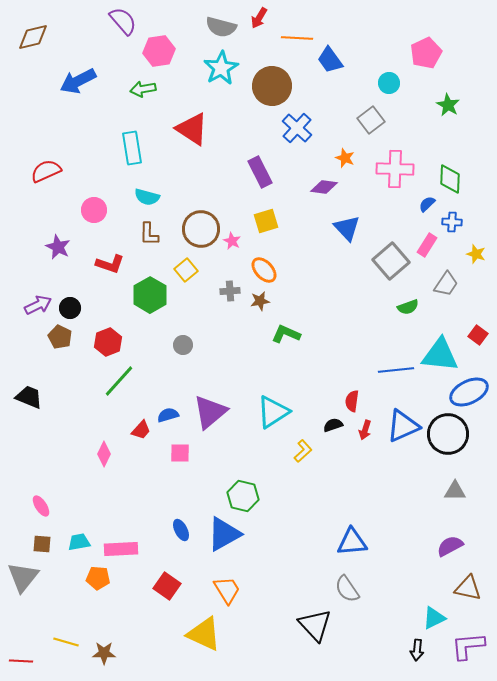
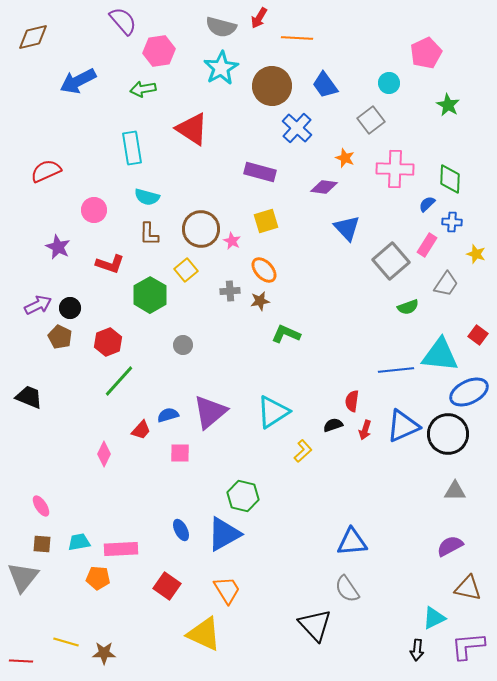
blue trapezoid at (330, 60): moved 5 px left, 25 px down
purple rectangle at (260, 172): rotated 48 degrees counterclockwise
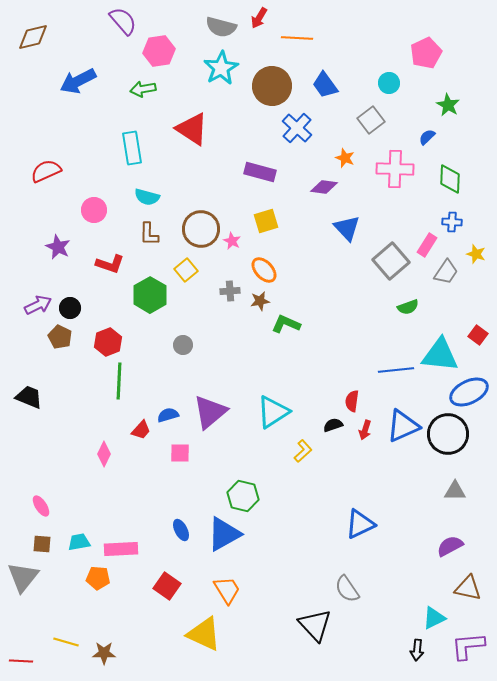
blue semicircle at (427, 204): moved 67 px up
gray trapezoid at (446, 284): moved 12 px up
green L-shape at (286, 334): moved 10 px up
green line at (119, 381): rotated 39 degrees counterclockwise
blue triangle at (352, 542): moved 8 px right, 18 px up; rotated 20 degrees counterclockwise
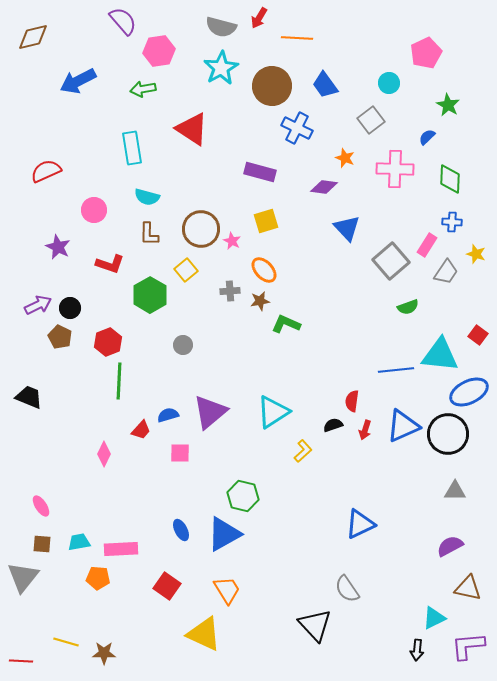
blue cross at (297, 128): rotated 16 degrees counterclockwise
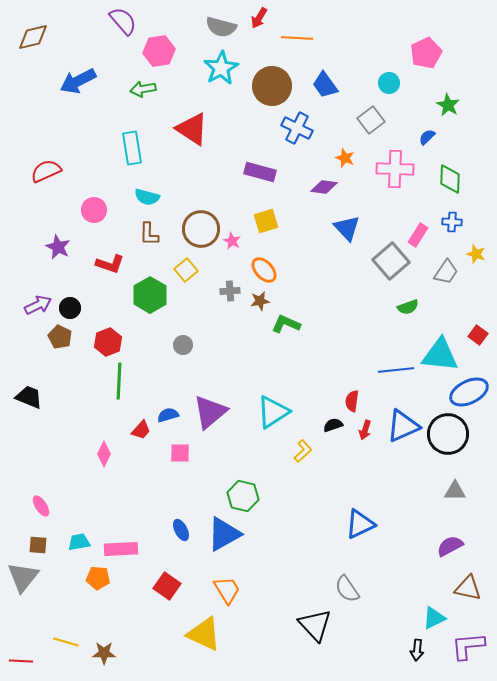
pink rectangle at (427, 245): moved 9 px left, 10 px up
brown square at (42, 544): moved 4 px left, 1 px down
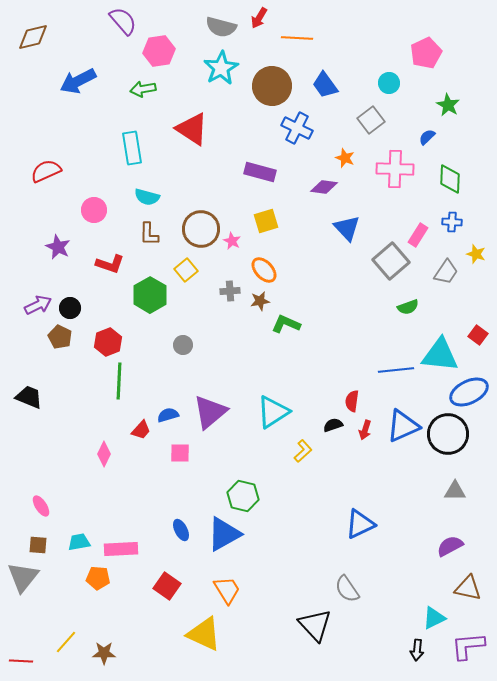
yellow line at (66, 642): rotated 65 degrees counterclockwise
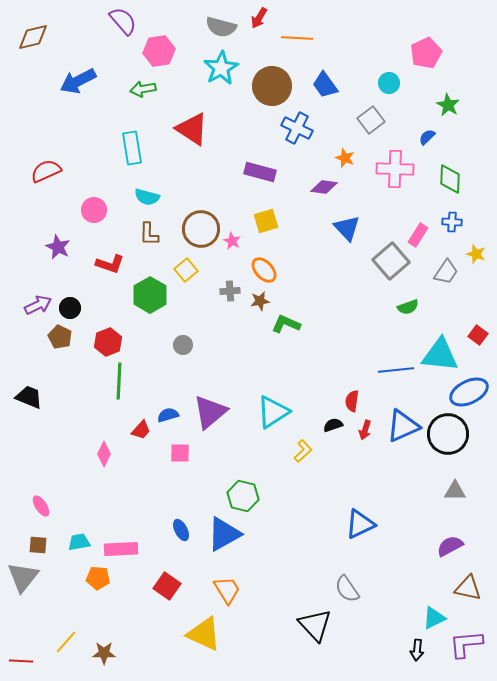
purple L-shape at (468, 646): moved 2 px left, 2 px up
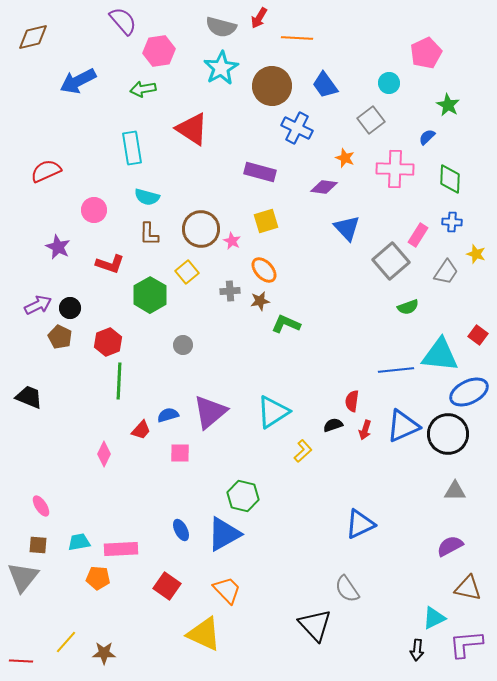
yellow square at (186, 270): moved 1 px right, 2 px down
orange trapezoid at (227, 590): rotated 12 degrees counterclockwise
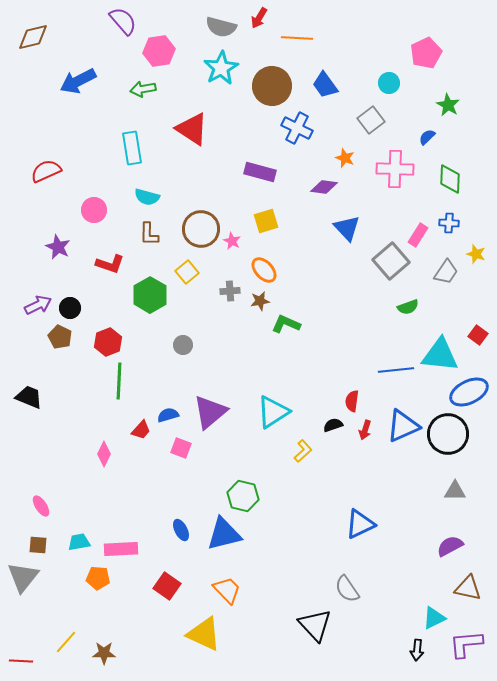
blue cross at (452, 222): moved 3 px left, 1 px down
pink square at (180, 453): moved 1 px right, 5 px up; rotated 20 degrees clockwise
blue triangle at (224, 534): rotated 15 degrees clockwise
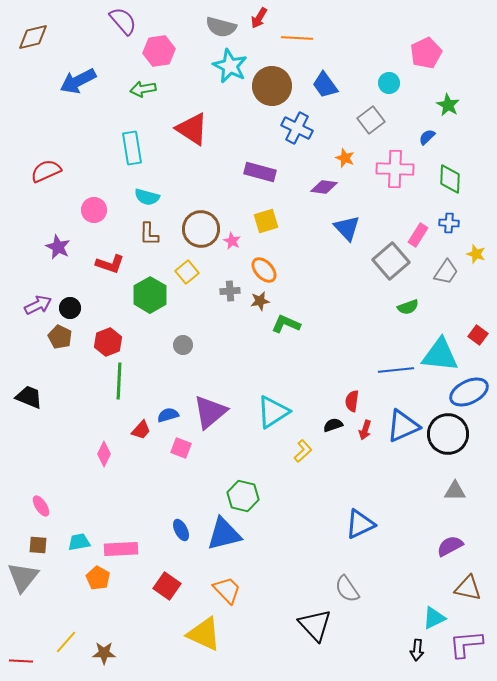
cyan star at (221, 68): moved 9 px right, 2 px up; rotated 16 degrees counterclockwise
orange pentagon at (98, 578): rotated 25 degrees clockwise
